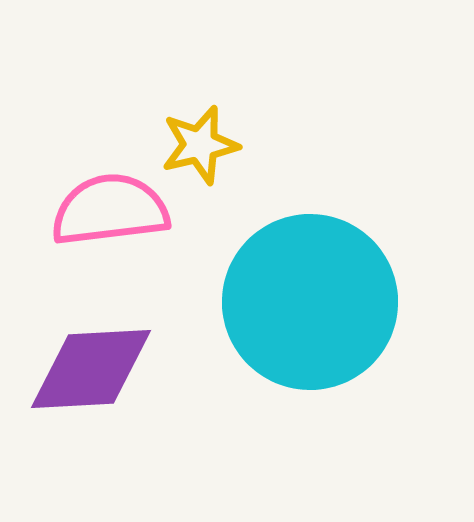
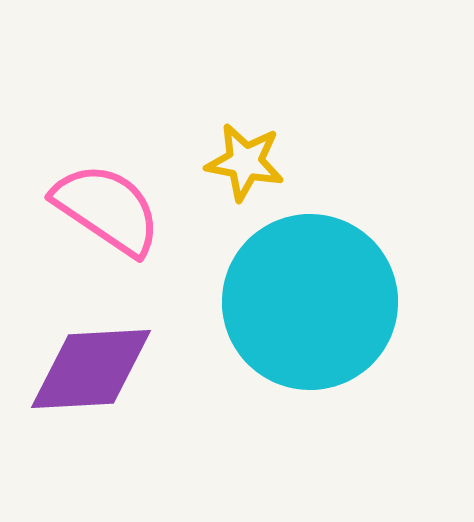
yellow star: moved 45 px right, 17 px down; rotated 24 degrees clockwise
pink semicircle: moved 3 px left, 1 px up; rotated 41 degrees clockwise
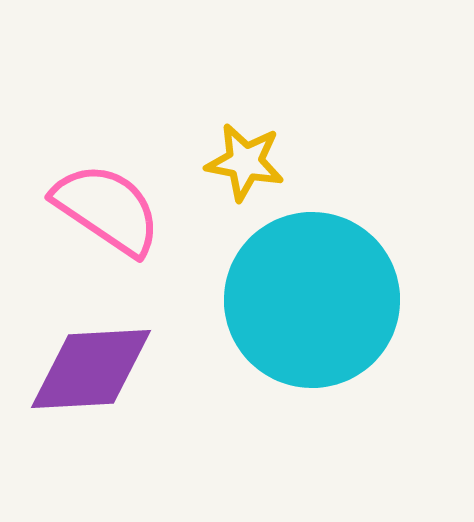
cyan circle: moved 2 px right, 2 px up
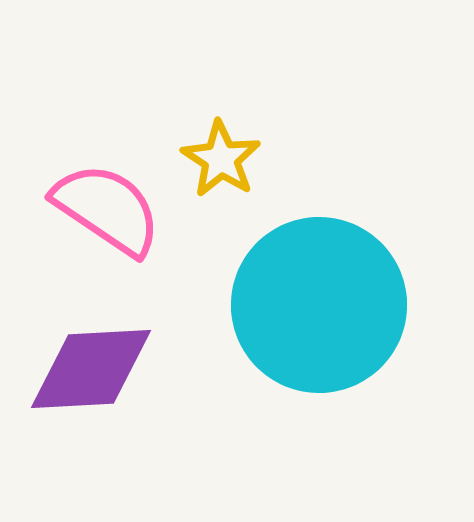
yellow star: moved 24 px left, 3 px up; rotated 22 degrees clockwise
cyan circle: moved 7 px right, 5 px down
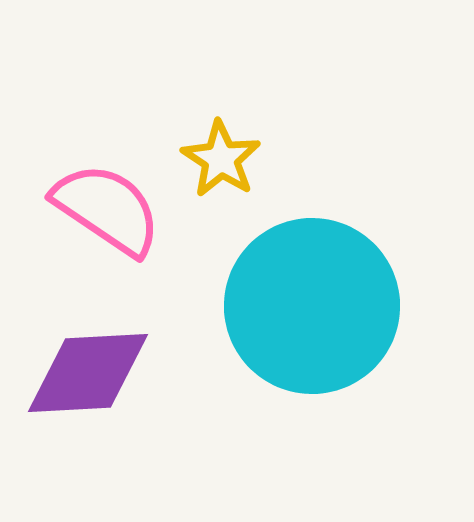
cyan circle: moved 7 px left, 1 px down
purple diamond: moved 3 px left, 4 px down
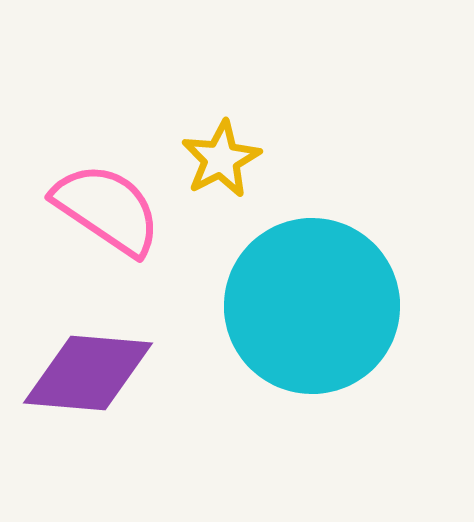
yellow star: rotated 12 degrees clockwise
purple diamond: rotated 8 degrees clockwise
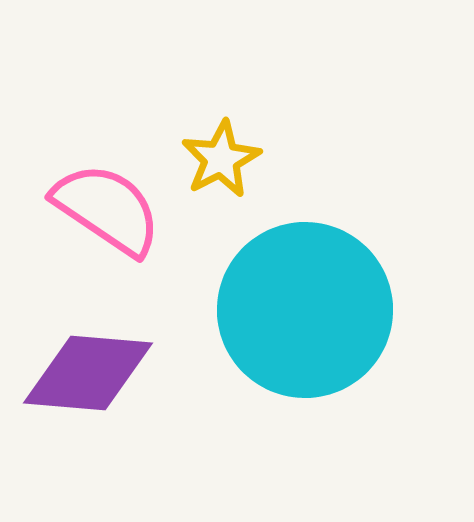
cyan circle: moved 7 px left, 4 px down
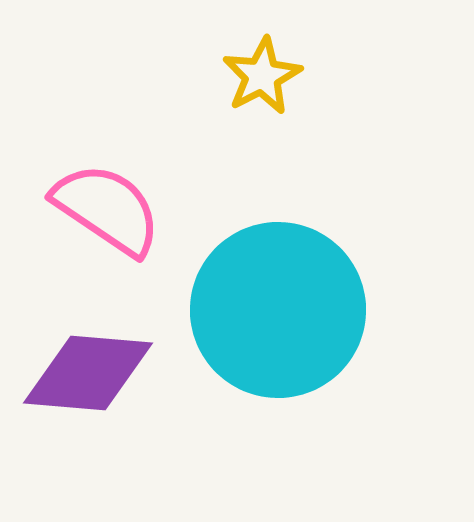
yellow star: moved 41 px right, 83 px up
cyan circle: moved 27 px left
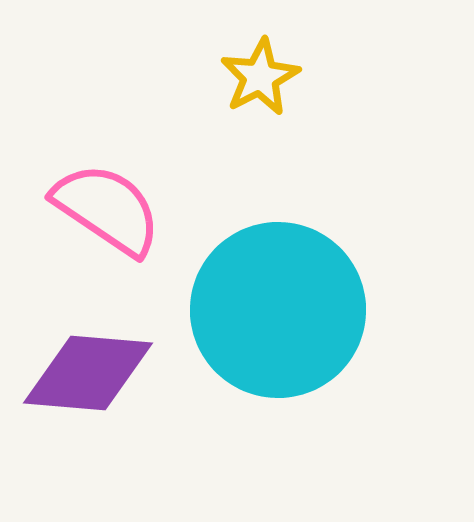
yellow star: moved 2 px left, 1 px down
